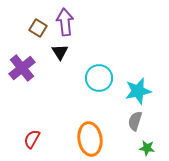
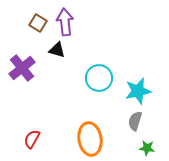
brown square: moved 5 px up
black triangle: moved 3 px left, 2 px up; rotated 42 degrees counterclockwise
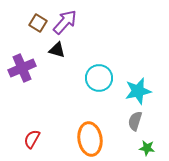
purple arrow: rotated 48 degrees clockwise
purple cross: rotated 16 degrees clockwise
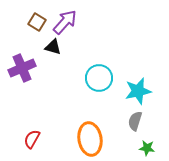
brown square: moved 1 px left, 1 px up
black triangle: moved 4 px left, 3 px up
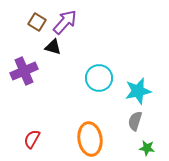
purple cross: moved 2 px right, 3 px down
